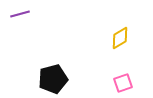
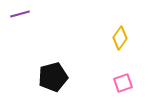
yellow diamond: rotated 25 degrees counterclockwise
black pentagon: moved 2 px up
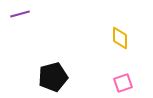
yellow diamond: rotated 35 degrees counterclockwise
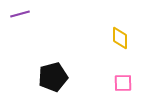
pink square: rotated 18 degrees clockwise
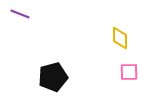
purple line: rotated 36 degrees clockwise
pink square: moved 6 px right, 11 px up
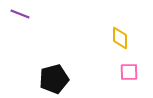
black pentagon: moved 1 px right, 2 px down
